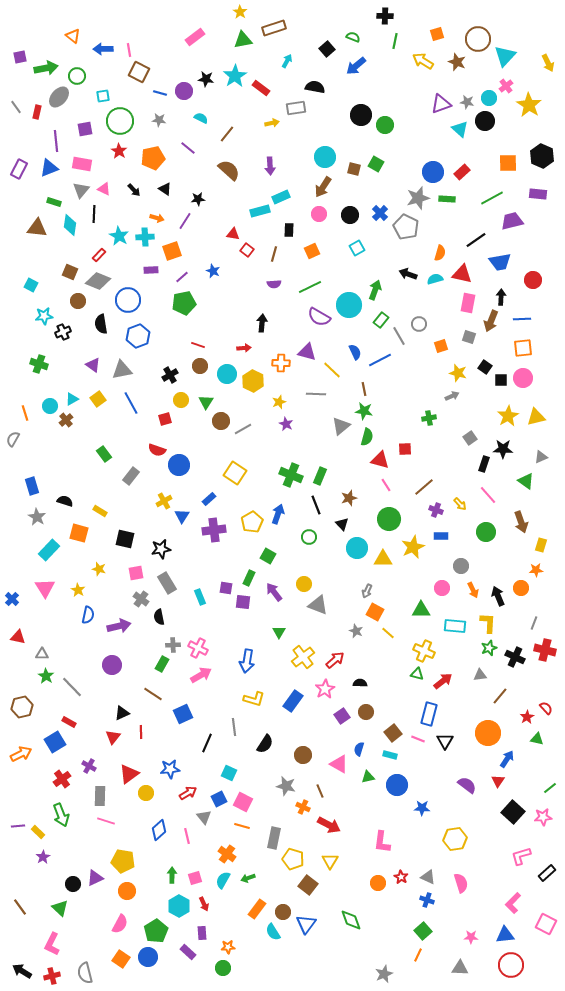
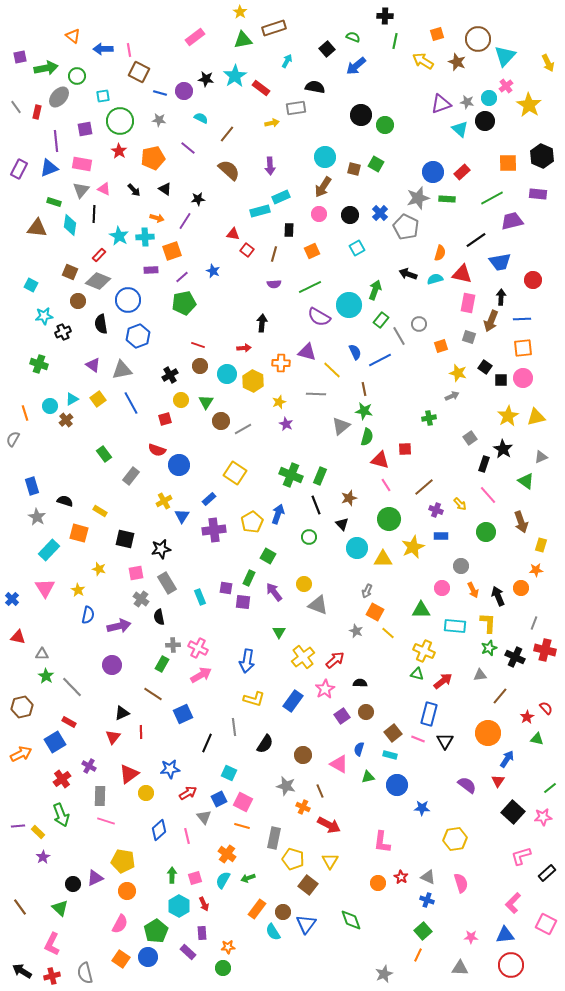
black star at (503, 449): rotated 30 degrees clockwise
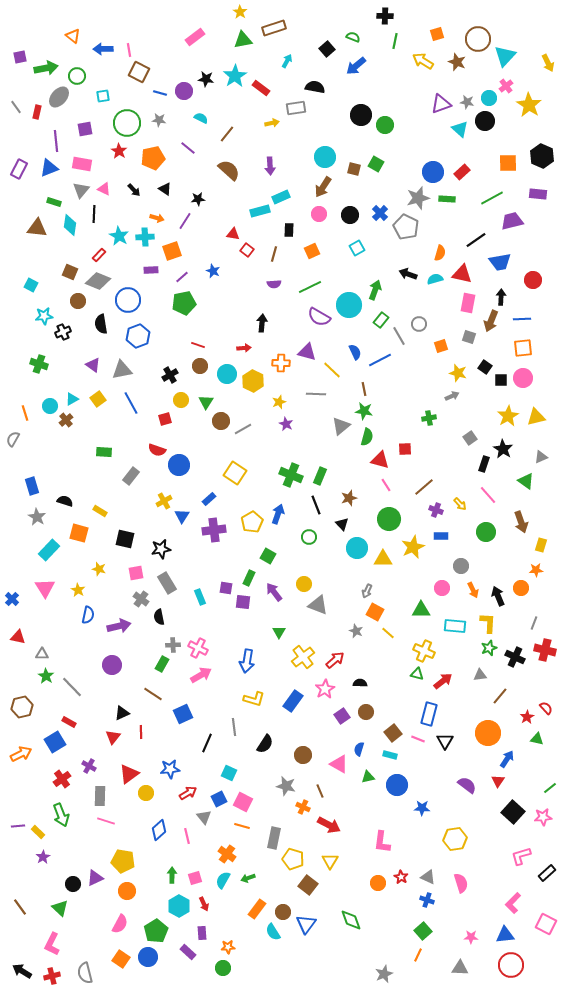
green circle at (120, 121): moved 7 px right, 2 px down
green rectangle at (104, 454): moved 2 px up; rotated 49 degrees counterclockwise
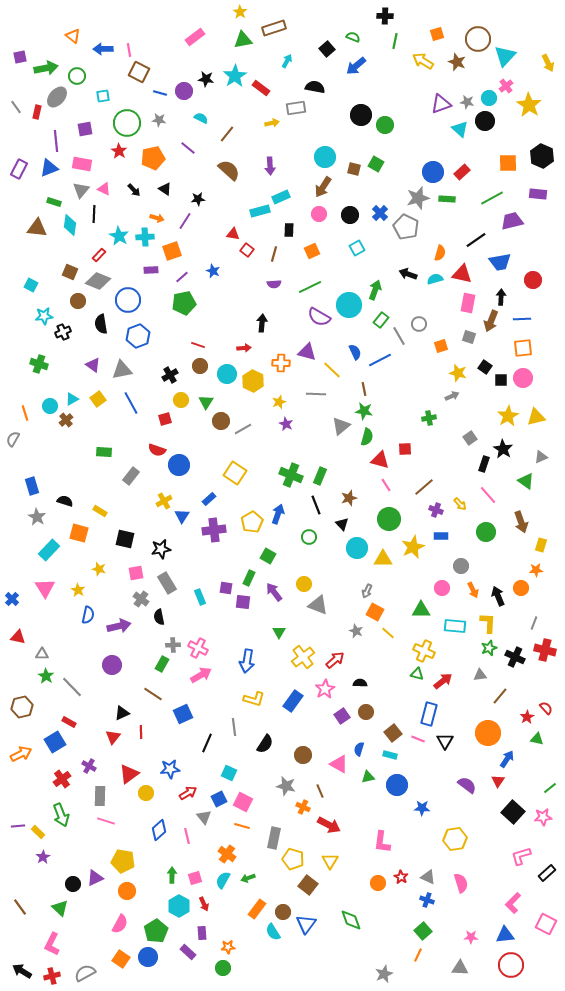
gray ellipse at (59, 97): moved 2 px left
gray semicircle at (85, 973): rotated 75 degrees clockwise
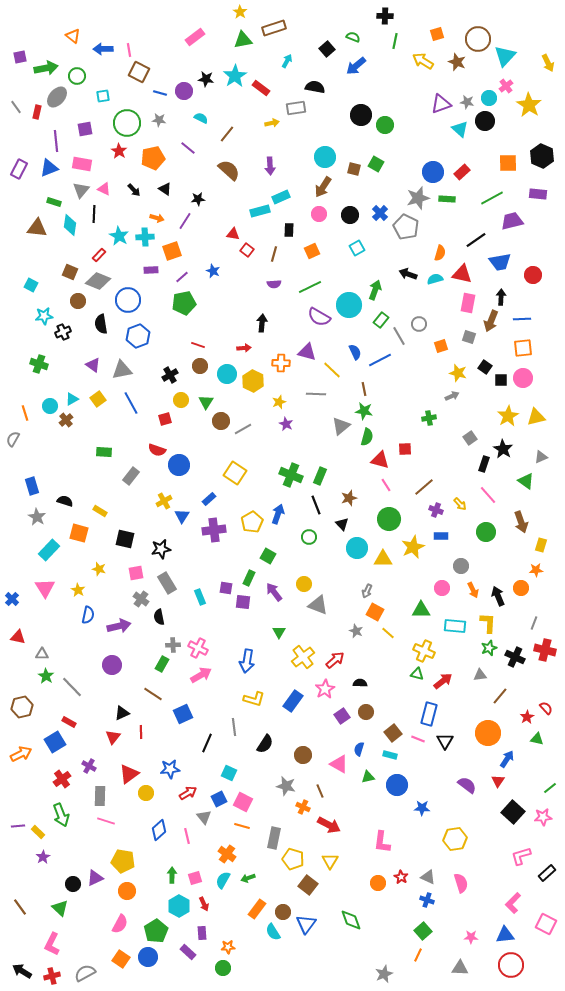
red circle at (533, 280): moved 5 px up
